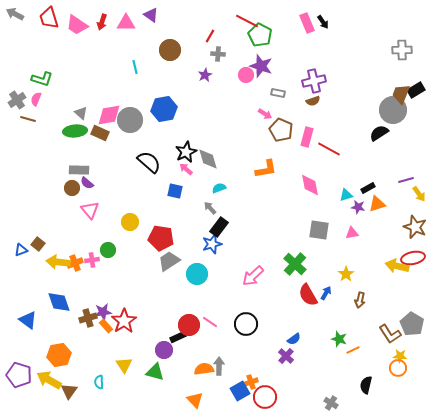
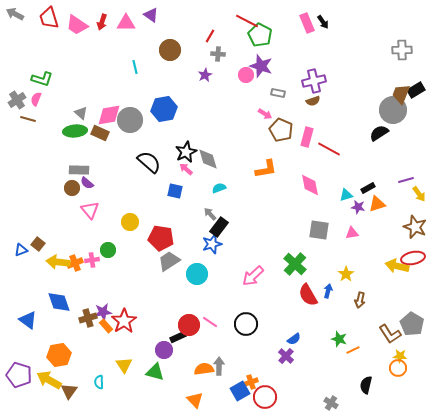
gray arrow at (210, 208): moved 6 px down
blue arrow at (326, 293): moved 2 px right, 2 px up; rotated 16 degrees counterclockwise
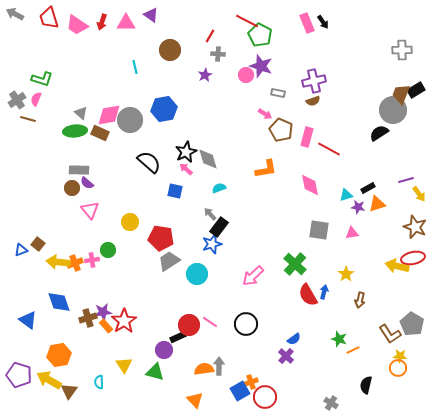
blue arrow at (328, 291): moved 4 px left, 1 px down
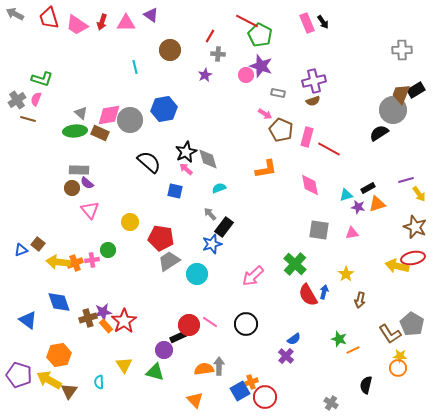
black rectangle at (219, 227): moved 5 px right
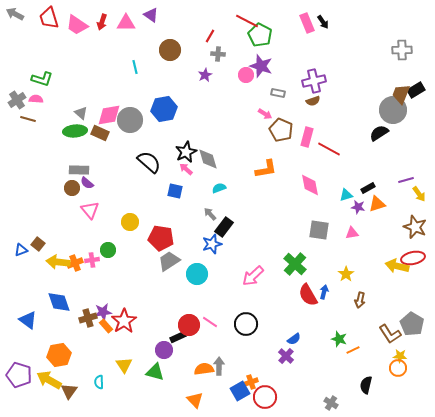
pink semicircle at (36, 99): rotated 72 degrees clockwise
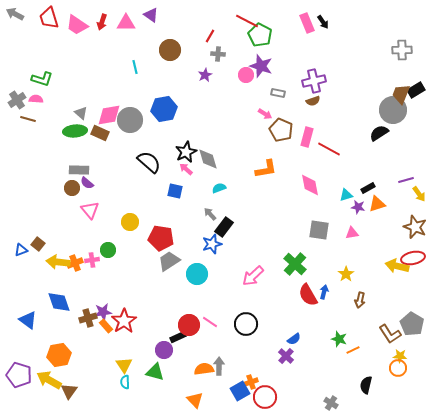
cyan semicircle at (99, 382): moved 26 px right
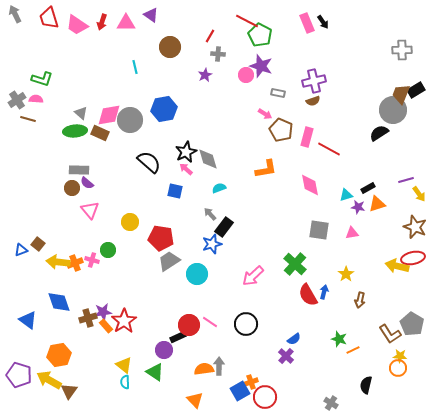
gray arrow at (15, 14): rotated 36 degrees clockwise
brown circle at (170, 50): moved 3 px up
pink cross at (92, 260): rotated 24 degrees clockwise
yellow triangle at (124, 365): rotated 18 degrees counterclockwise
green triangle at (155, 372): rotated 18 degrees clockwise
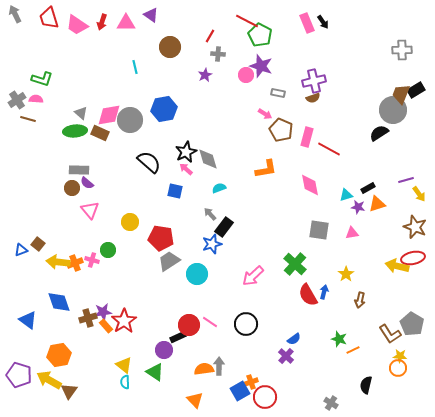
brown semicircle at (313, 101): moved 3 px up
